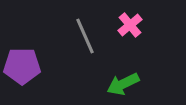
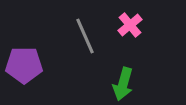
purple pentagon: moved 2 px right, 1 px up
green arrow: rotated 48 degrees counterclockwise
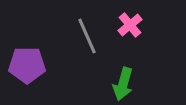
gray line: moved 2 px right
purple pentagon: moved 3 px right
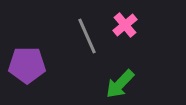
pink cross: moved 5 px left
green arrow: moved 3 px left; rotated 28 degrees clockwise
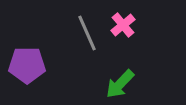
pink cross: moved 2 px left
gray line: moved 3 px up
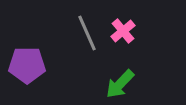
pink cross: moved 6 px down
